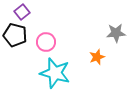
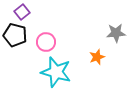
cyan star: moved 1 px right, 1 px up
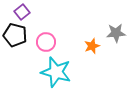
orange star: moved 5 px left, 11 px up
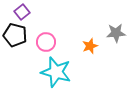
orange star: moved 2 px left
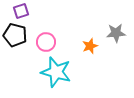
purple square: moved 1 px left, 1 px up; rotated 21 degrees clockwise
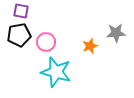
purple square: rotated 28 degrees clockwise
black pentagon: moved 4 px right; rotated 25 degrees counterclockwise
